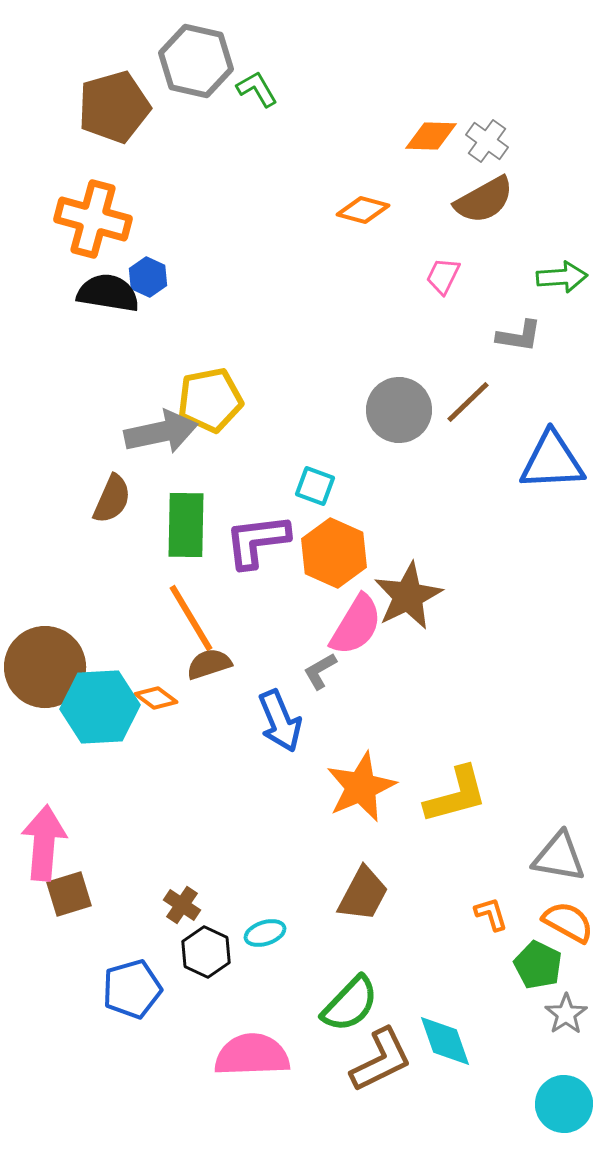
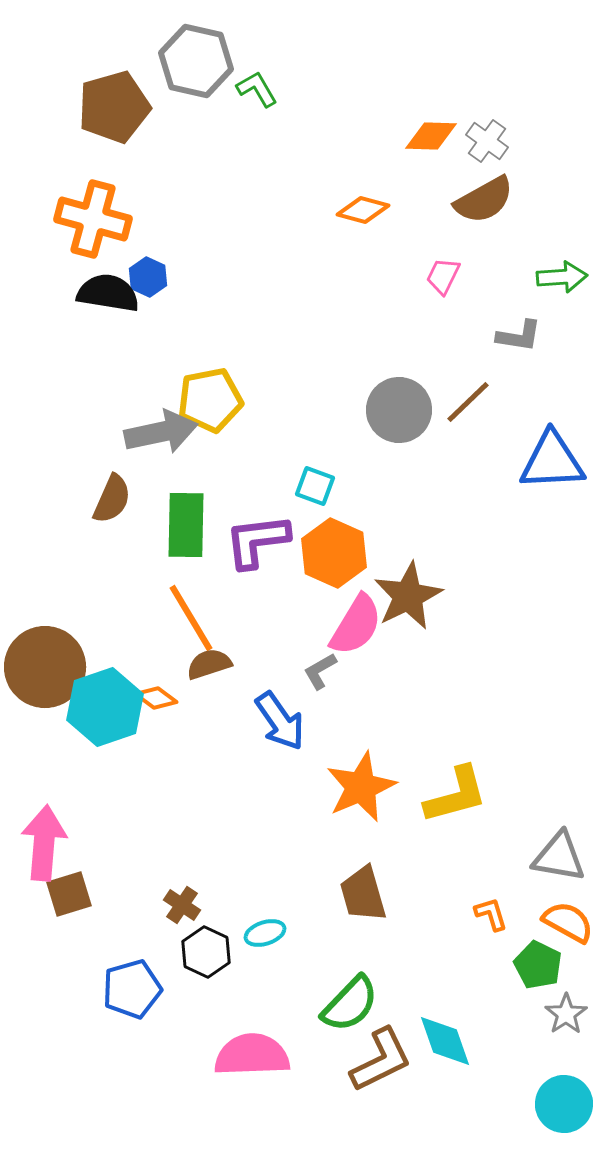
cyan hexagon at (100, 707): moved 5 px right; rotated 16 degrees counterclockwise
blue arrow at (280, 721): rotated 12 degrees counterclockwise
brown trapezoid at (363, 894): rotated 136 degrees clockwise
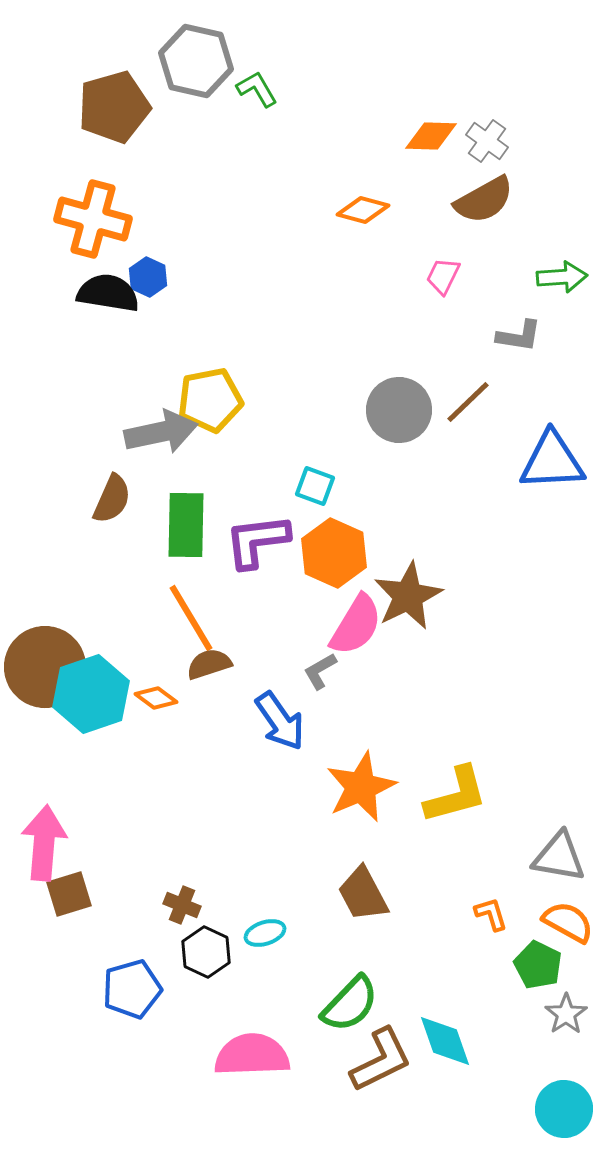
cyan hexagon at (105, 707): moved 14 px left, 13 px up
brown trapezoid at (363, 894): rotated 12 degrees counterclockwise
brown cross at (182, 905): rotated 12 degrees counterclockwise
cyan circle at (564, 1104): moved 5 px down
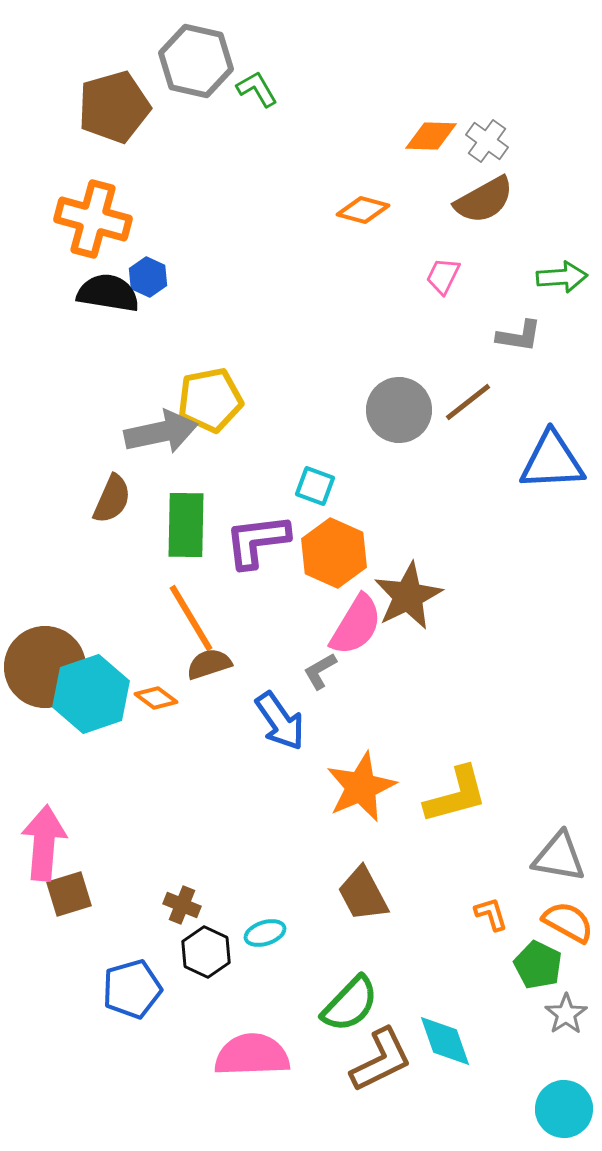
brown line at (468, 402): rotated 6 degrees clockwise
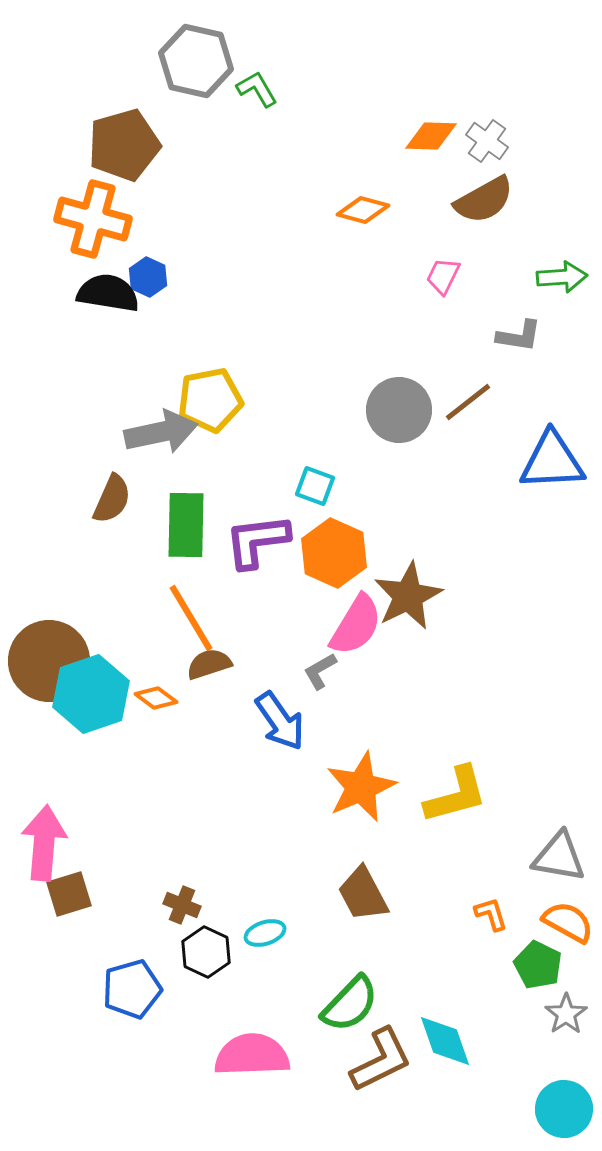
brown pentagon at (114, 107): moved 10 px right, 38 px down
brown circle at (45, 667): moved 4 px right, 6 px up
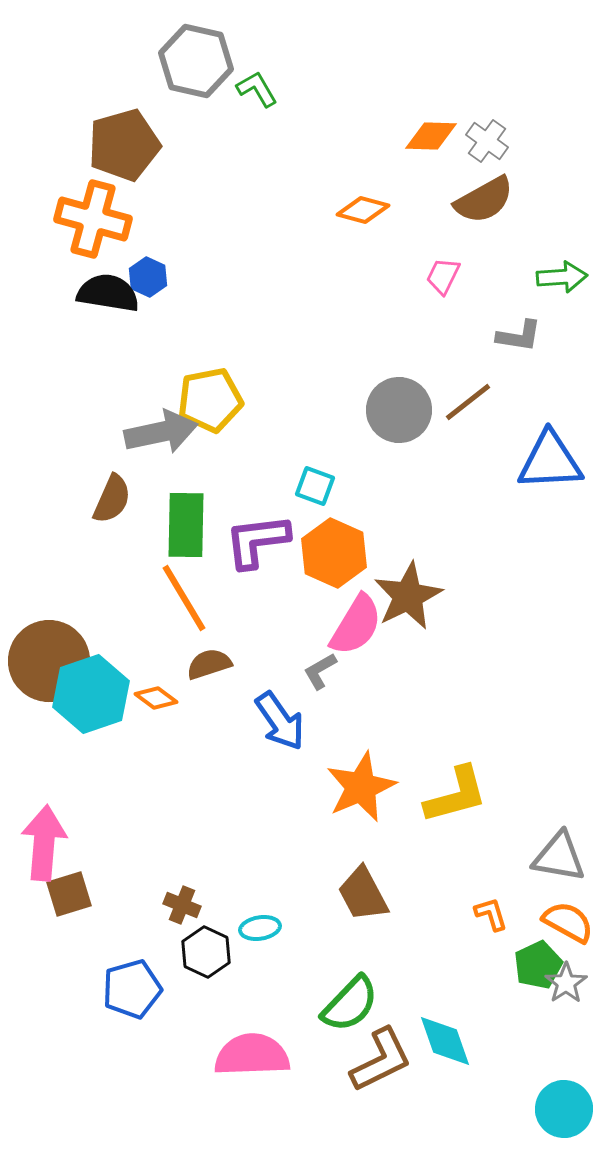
blue triangle at (552, 461): moved 2 px left
orange line at (191, 618): moved 7 px left, 20 px up
cyan ellipse at (265, 933): moved 5 px left, 5 px up; rotated 9 degrees clockwise
green pentagon at (538, 965): rotated 21 degrees clockwise
gray star at (566, 1014): moved 31 px up
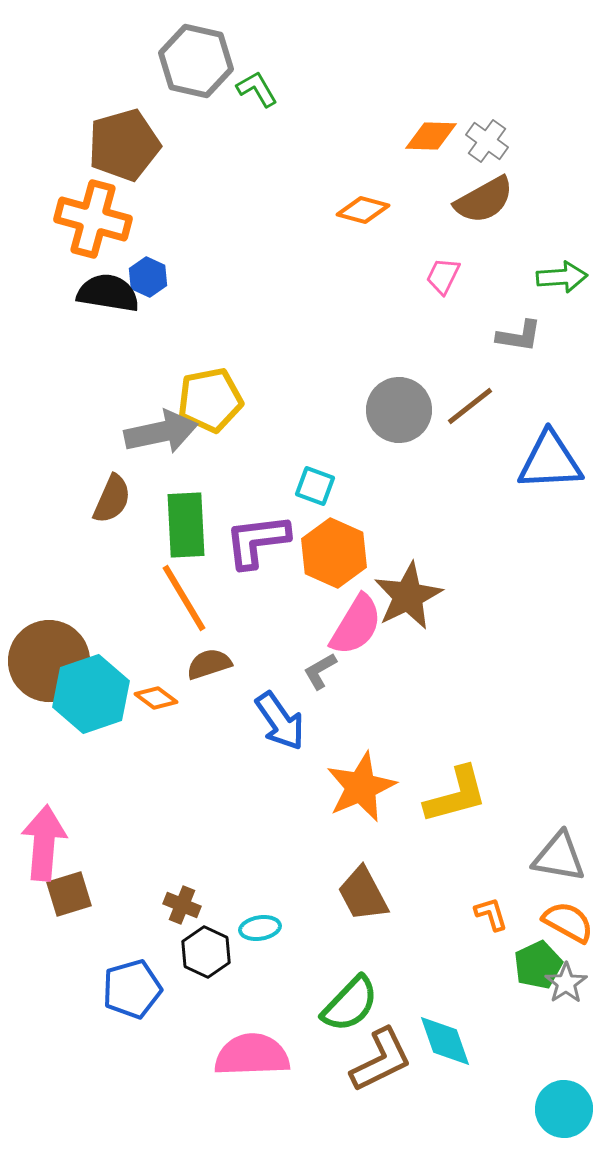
brown line at (468, 402): moved 2 px right, 4 px down
green rectangle at (186, 525): rotated 4 degrees counterclockwise
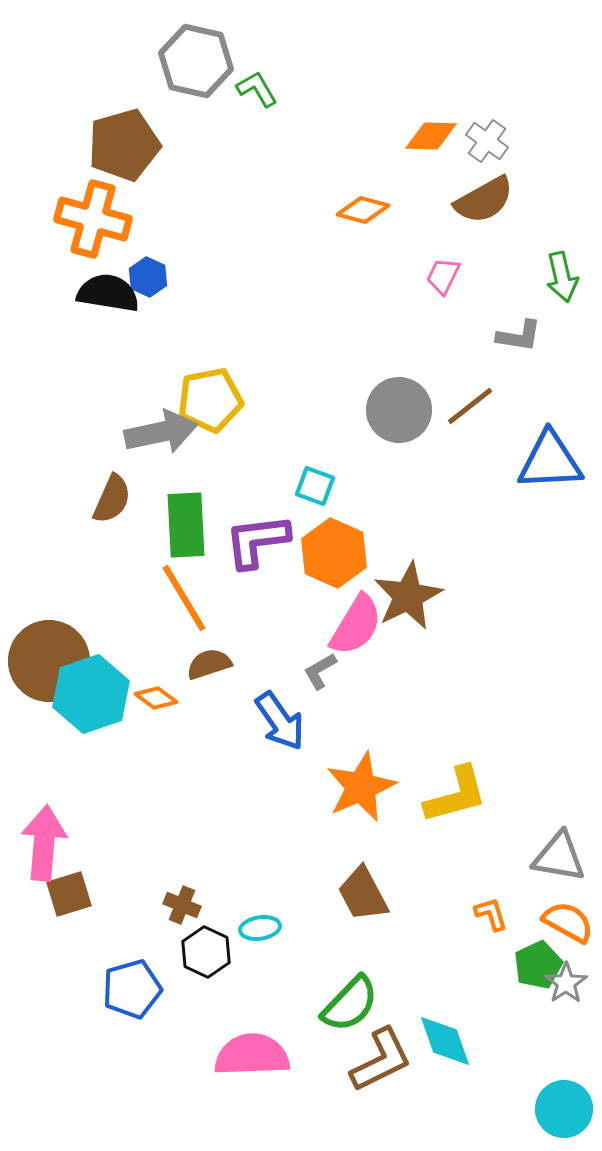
green arrow at (562, 277): rotated 81 degrees clockwise
